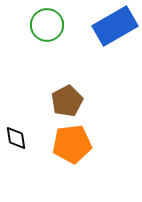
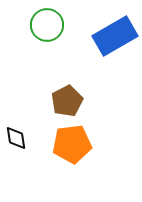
blue rectangle: moved 10 px down
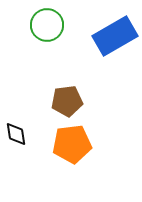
brown pentagon: rotated 20 degrees clockwise
black diamond: moved 4 px up
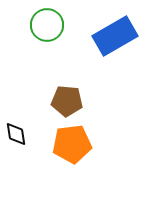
brown pentagon: rotated 12 degrees clockwise
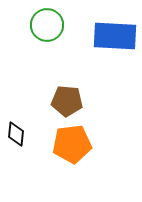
blue rectangle: rotated 33 degrees clockwise
black diamond: rotated 15 degrees clockwise
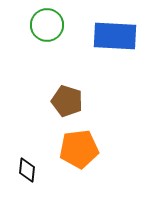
brown pentagon: rotated 12 degrees clockwise
black diamond: moved 11 px right, 36 px down
orange pentagon: moved 7 px right, 5 px down
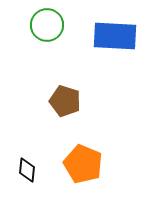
brown pentagon: moved 2 px left
orange pentagon: moved 4 px right, 15 px down; rotated 30 degrees clockwise
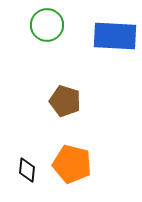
orange pentagon: moved 11 px left; rotated 9 degrees counterclockwise
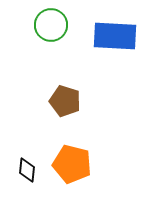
green circle: moved 4 px right
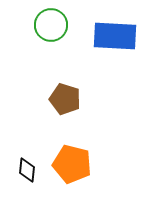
brown pentagon: moved 2 px up
